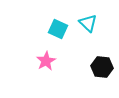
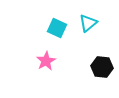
cyan triangle: rotated 36 degrees clockwise
cyan square: moved 1 px left, 1 px up
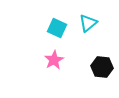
pink star: moved 8 px right, 1 px up
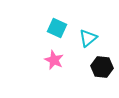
cyan triangle: moved 15 px down
pink star: rotated 18 degrees counterclockwise
